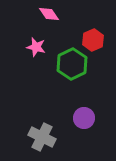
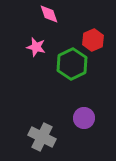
pink diamond: rotated 15 degrees clockwise
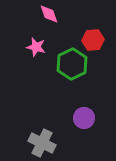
red hexagon: rotated 20 degrees clockwise
gray cross: moved 6 px down
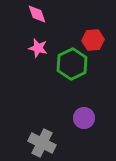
pink diamond: moved 12 px left
pink star: moved 2 px right, 1 px down
